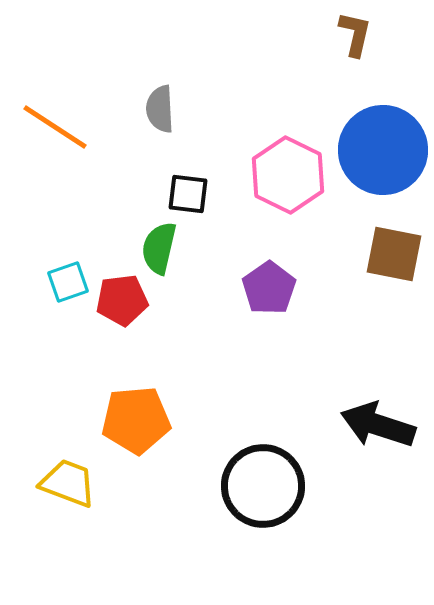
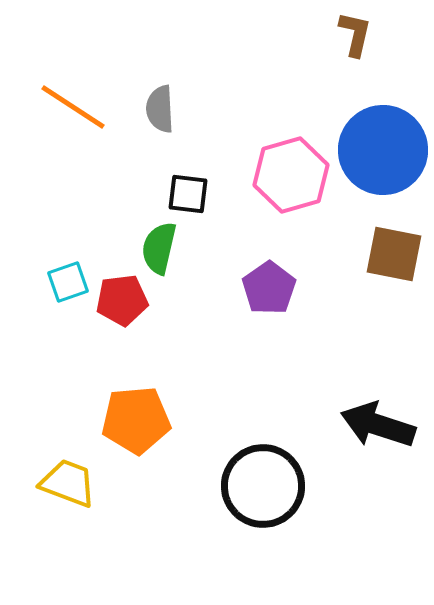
orange line: moved 18 px right, 20 px up
pink hexagon: moved 3 px right; rotated 18 degrees clockwise
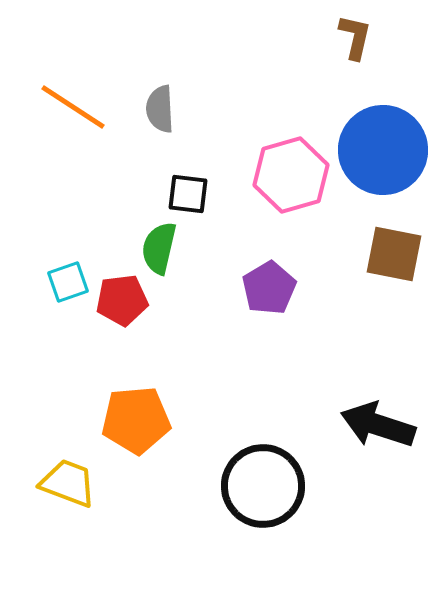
brown L-shape: moved 3 px down
purple pentagon: rotated 4 degrees clockwise
